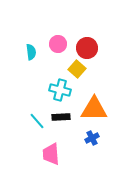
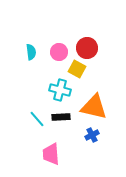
pink circle: moved 1 px right, 8 px down
yellow square: rotated 12 degrees counterclockwise
orange triangle: moved 2 px up; rotated 12 degrees clockwise
cyan line: moved 2 px up
blue cross: moved 3 px up
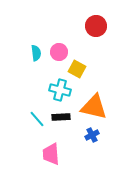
red circle: moved 9 px right, 22 px up
cyan semicircle: moved 5 px right, 1 px down
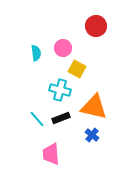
pink circle: moved 4 px right, 4 px up
black rectangle: moved 1 px down; rotated 18 degrees counterclockwise
blue cross: rotated 24 degrees counterclockwise
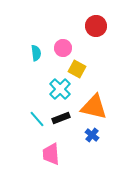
cyan cross: moved 1 px up; rotated 30 degrees clockwise
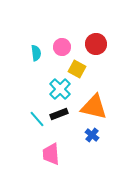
red circle: moved 18 px down
pink circle: moved 1 px left, 1 px up
black rectangle: moved 2 px left, 4 px up
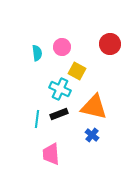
red circle: moved 14 px right
cyan semicircle: moved 1 px right
yellow square: moved 2 px down
cyan cross: rotated 20 degrees counterclockwise
cyan line: rotated 48 degrees clockwise
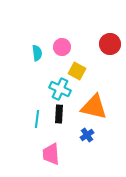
black rectangle: rotated 66 degrees counterclockwise
blue cross: moved 5 px left; rotated 16 degrees clockwise
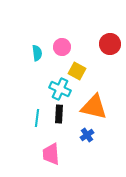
cyan line: moved 1 px up
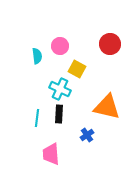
pink circle: moved 2 px left, 1 px up
cyan semicircle: moved 3 px down
yellow square: moved 2 px up
orange triangle: moved 13 px right
